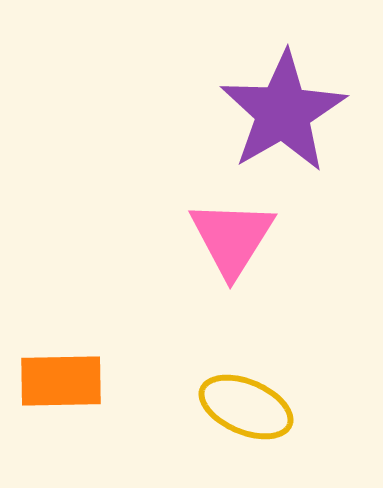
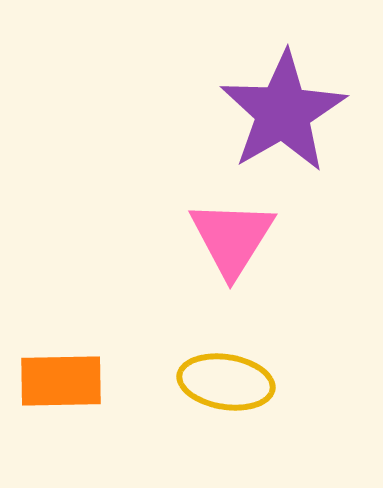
yellow ellipse: moved 20 px left, 25 px up; rotated 14 degrees counterclockwise
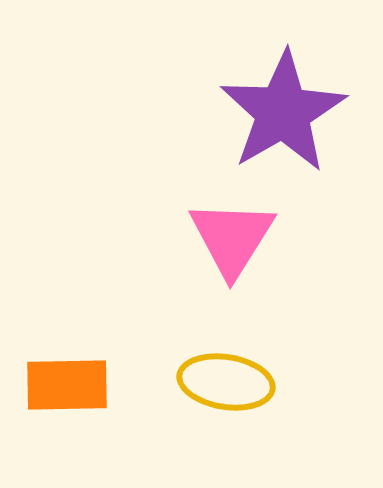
orange rectangle: moved 6 px right, 4 px down
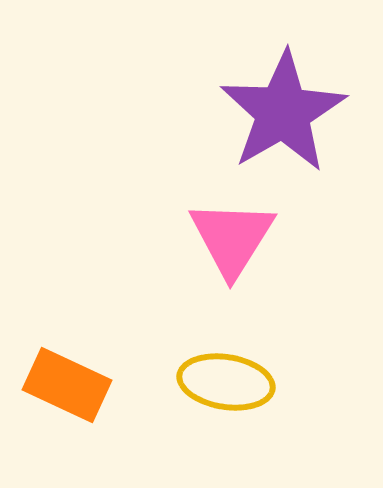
orange rectangle: rotated 26 degrees clockwise
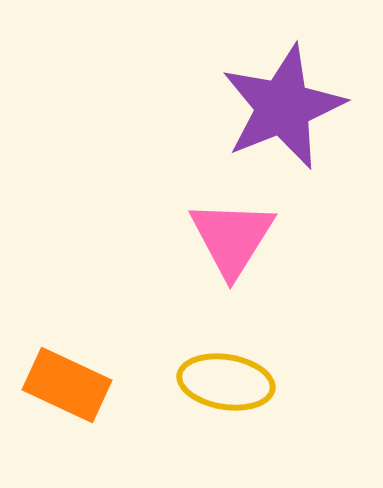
purple star: moved 5 px up; rotated 8 degrees clockwise
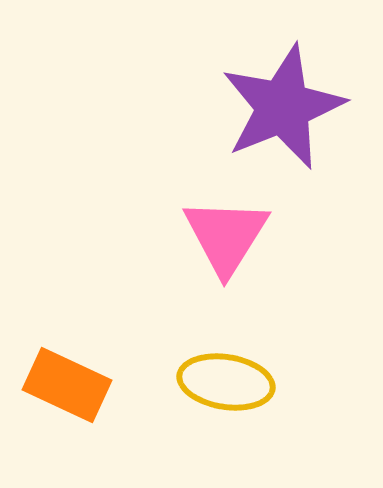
pink triangle: moved 6 px left, 2 px up
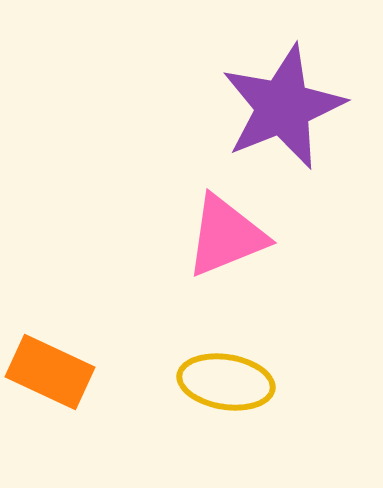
pink triangle: rotated 36 degrees clockwise
orange rectangle: moved 17 px left, 13 px up
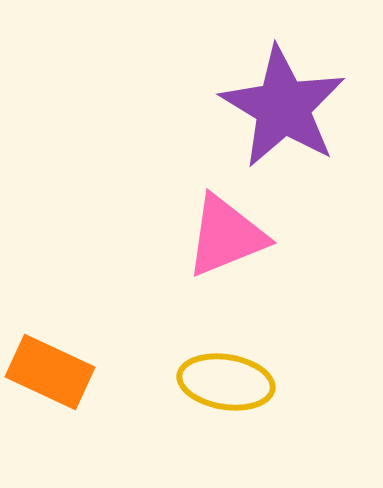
purple star: rotated 19 degrees counterclockwise
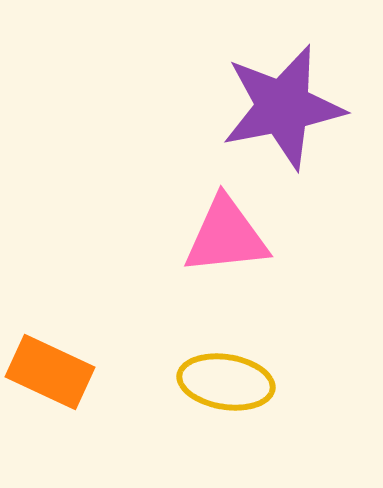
purple star: rotated 30 degrees clockwise
pink triangle: rotated 16 degrees clockwise
